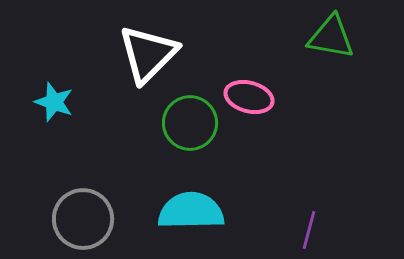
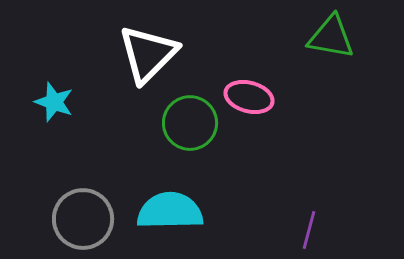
cyan semicircle: moved 21 px left
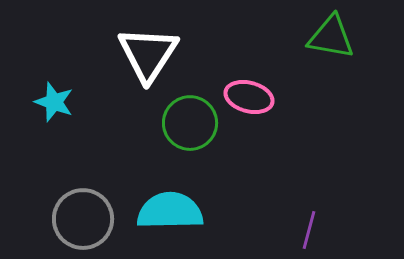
white triangle: rotated 12 degrees counterclockwise
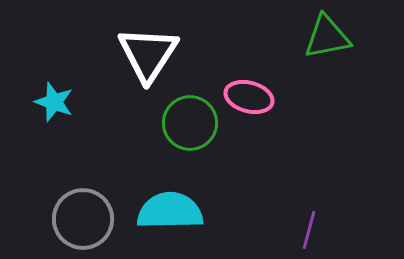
green triangle: moved 4 px left; rotated 21 degrees counterclockwise
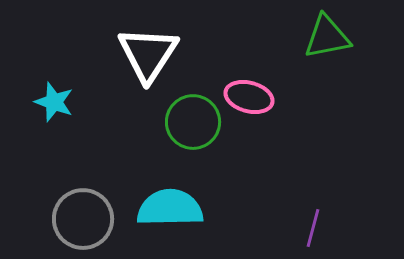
green circle: moved 3 px right, 1 px up
cyan semicircle: moved 3 px up
purple line: moved 4 px right, 2 px up
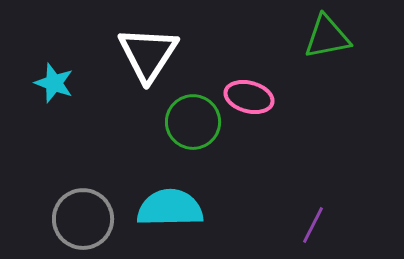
cyan star: moved 19 px up
purple line: moved 3 px up; rotated 12 degrees clockwise
